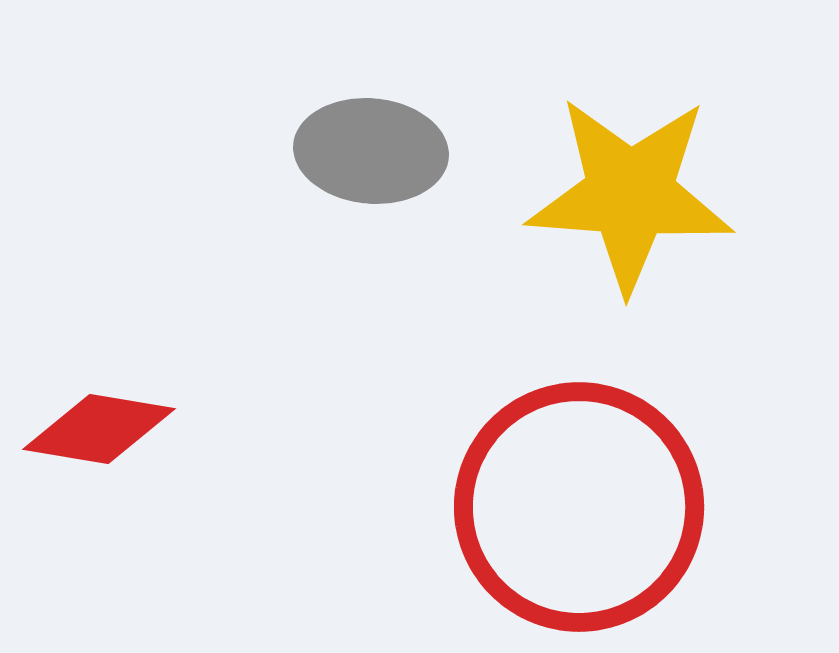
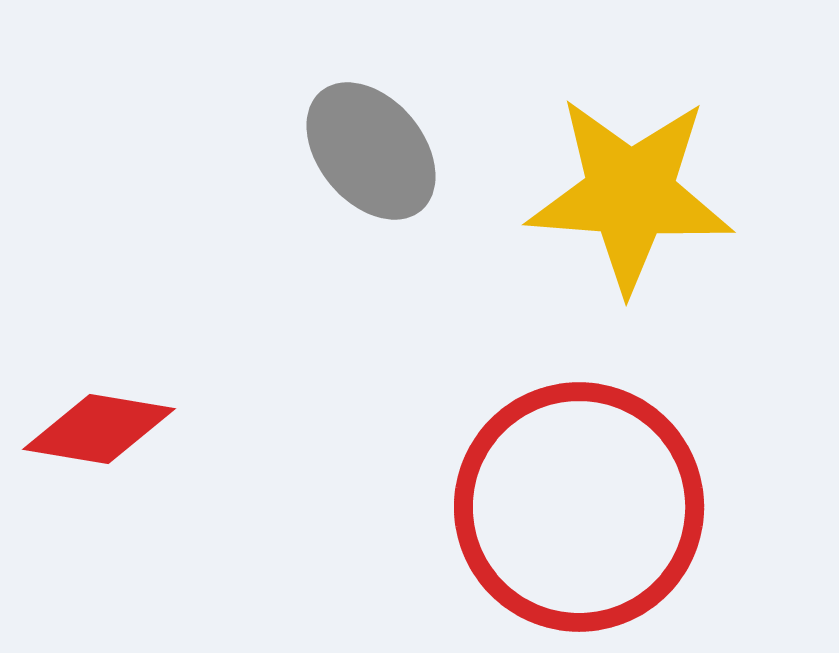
gray ellipse: rotated 45 degrees clockwise
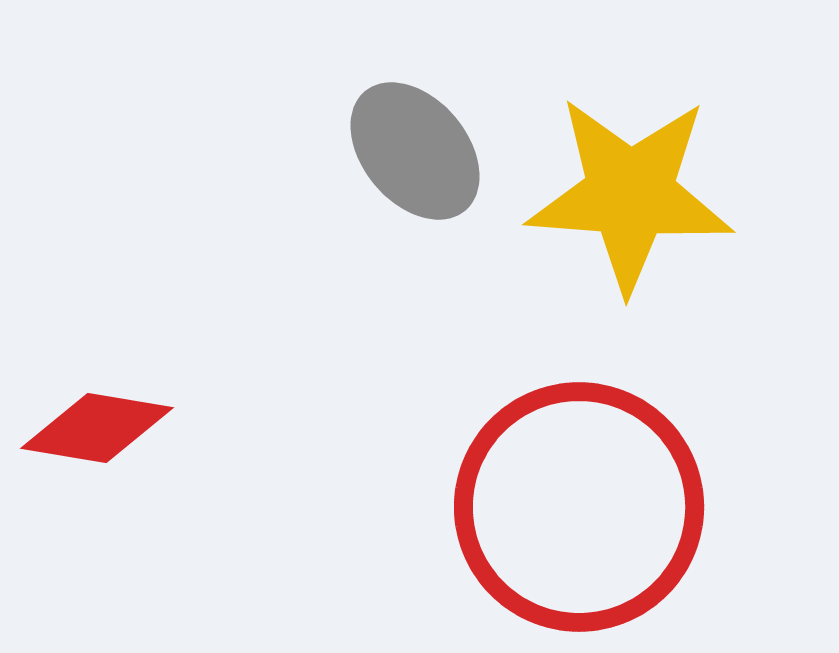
gray ellipse: moved 44 px right
red diamond: moved 2 px left, 1 px up
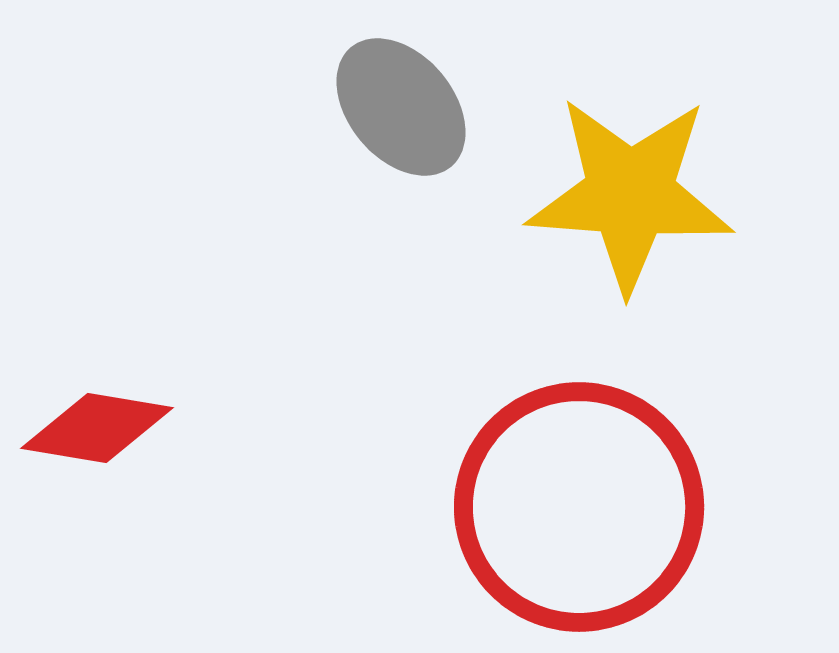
gray ellipse: moved 14 px left, 44 px up
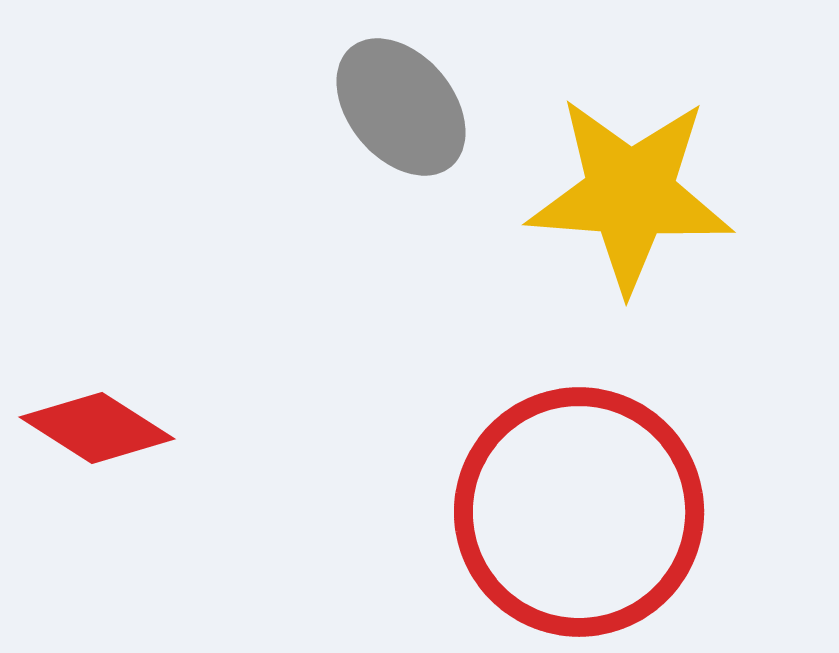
red diamond: rotated 23 degrees clockwise
red circle: moved 5 px down
